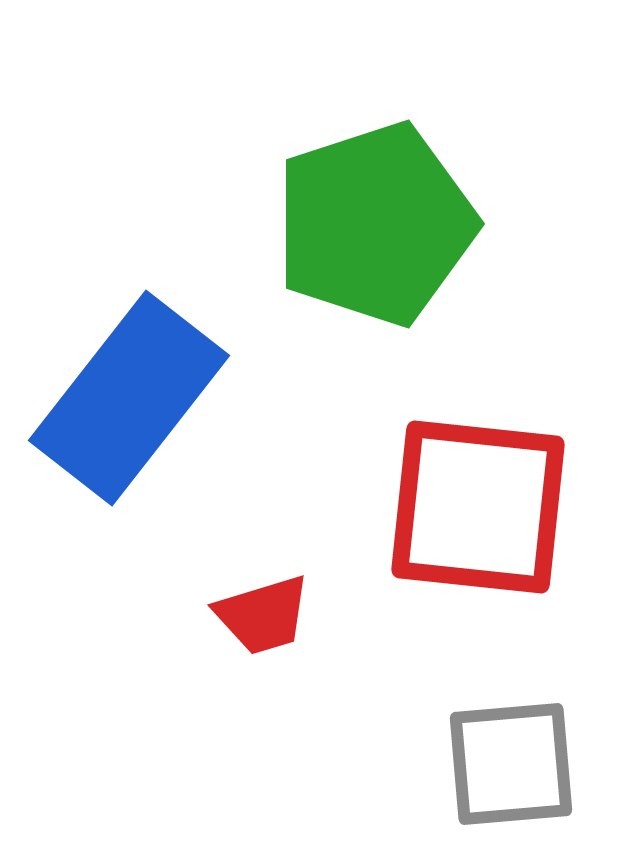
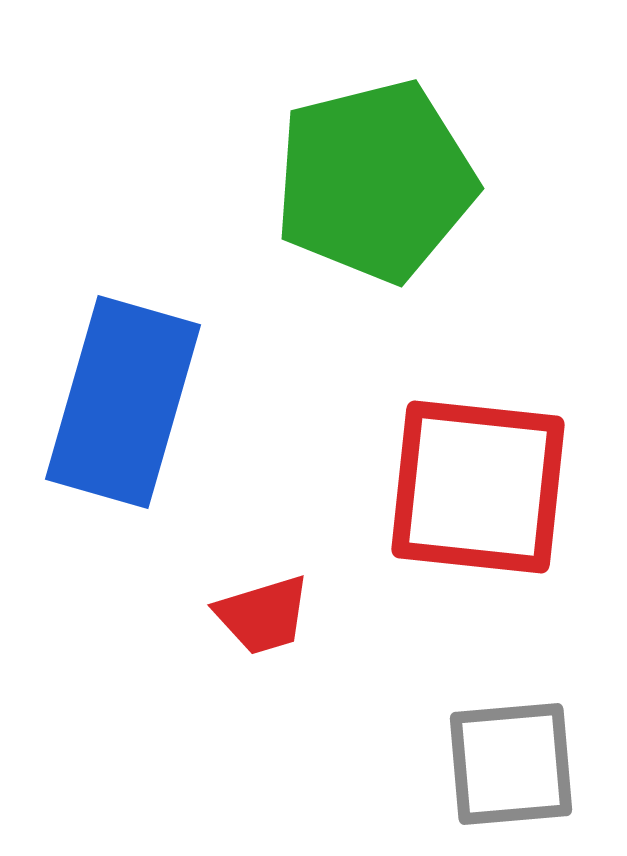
green pentagon: moved 43 px up; rotated 4 degrees clockwise
blue rectangle: moved 6 px left, 4 px down; rotated 22 degrees counterclockwise
red square: moved 20 px up
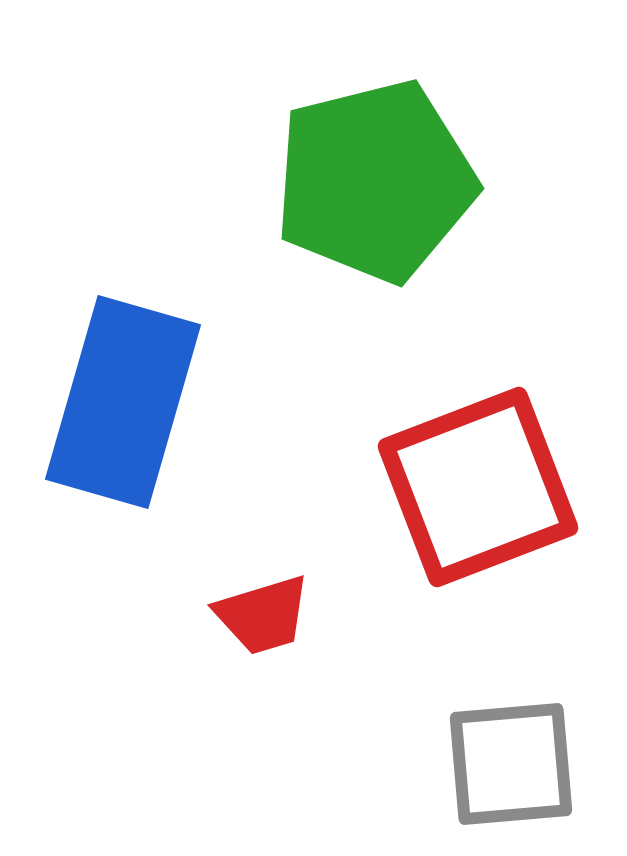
red square: rotated 27 degrees counterclockwise
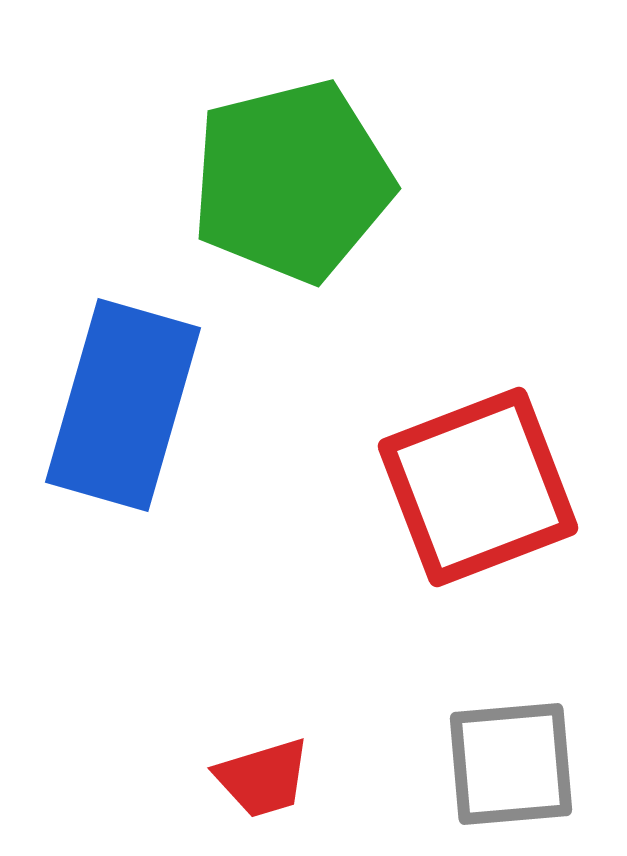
green pentagon: moved 83 px left
blue rectangle: moved 3 px down
red trapezoid: moved 163 px down
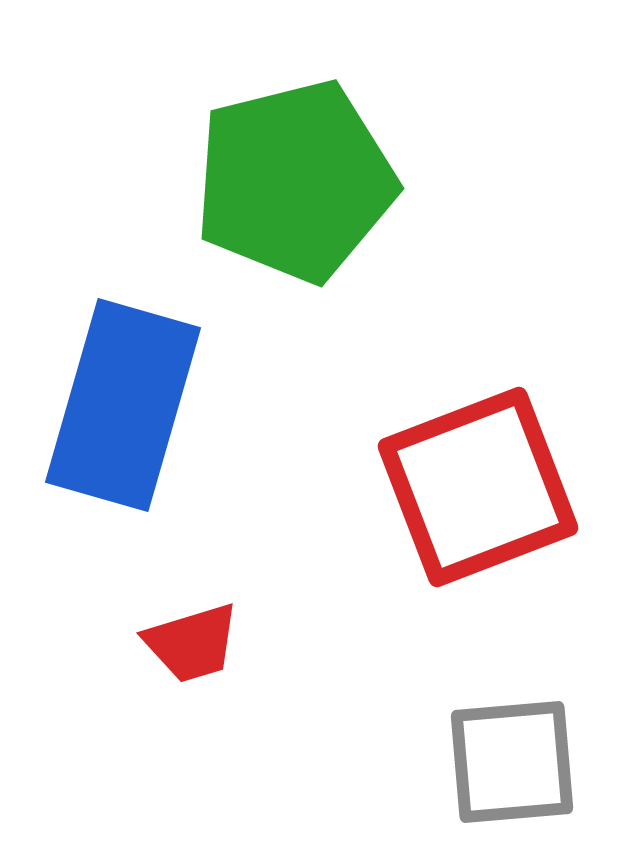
green pentagon: moved 3 px right
gray square: moved 1 px right, 2 px up
red trapezoid: moved 71 px left, 135 px up
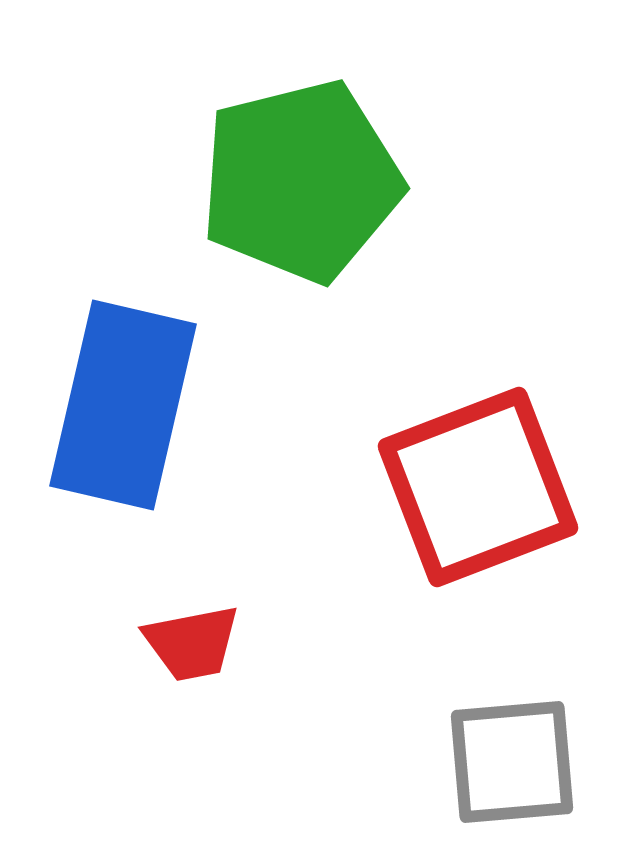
green pentagon: moved 6 px right
blue rectangle: rotated 3 degrees counterclockwise
red trapezoid: rotated 6 degrees clockwise
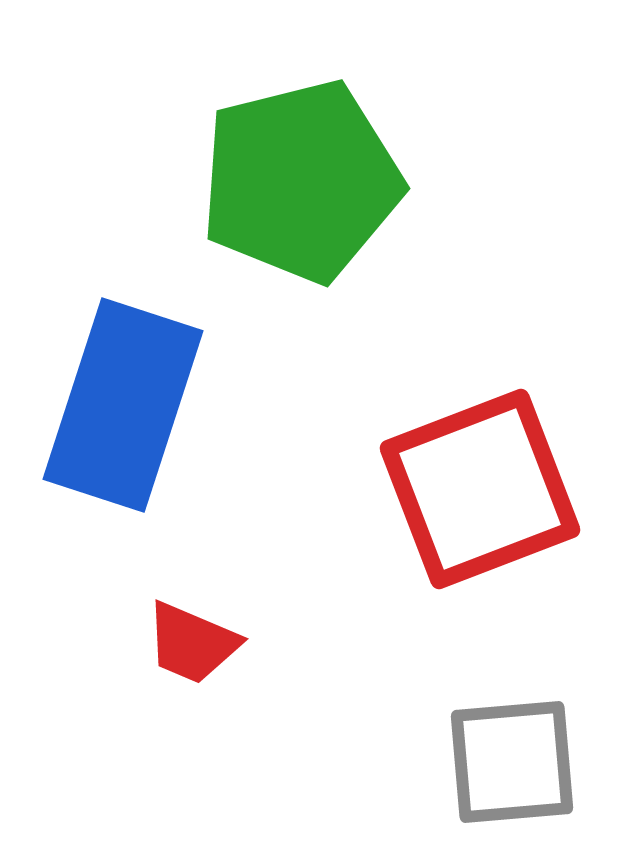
blue rectangle: rotated 5 degrees clockwise
red square: moved 2 px right, 2 px down
red trapezoid: rotated 34 degrees clockwise
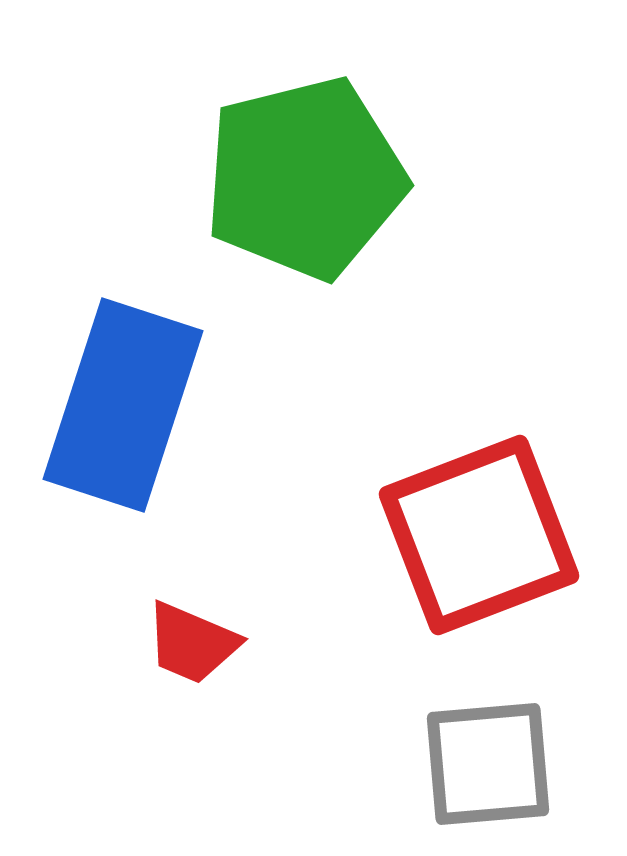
green pentagon: moved 4 px right, 3 px up
red square: moved 1 px left, 46 px down
gray square: moved 24 px left, 2 px down
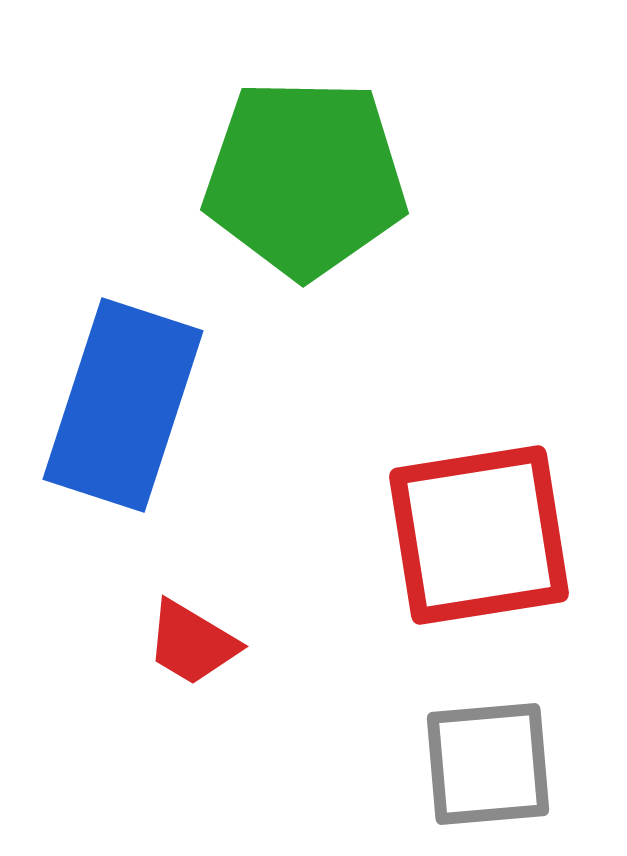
green pentagon: rotated 15 degrees clockwise
red square: rotated 12 degrees clockwise
red trapezoid: rotated 8 degrees clockwise
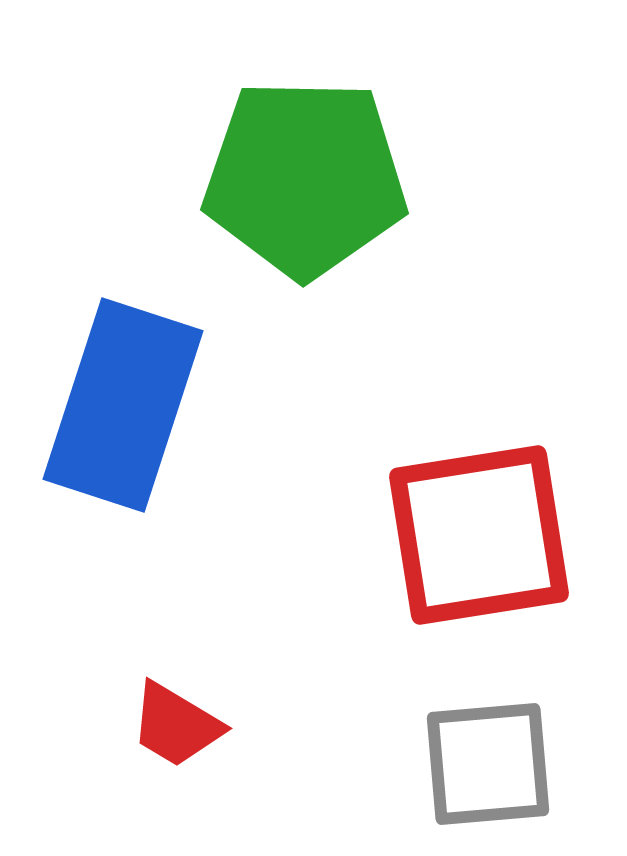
red trapezoid: moved 16 px left, 82 px down
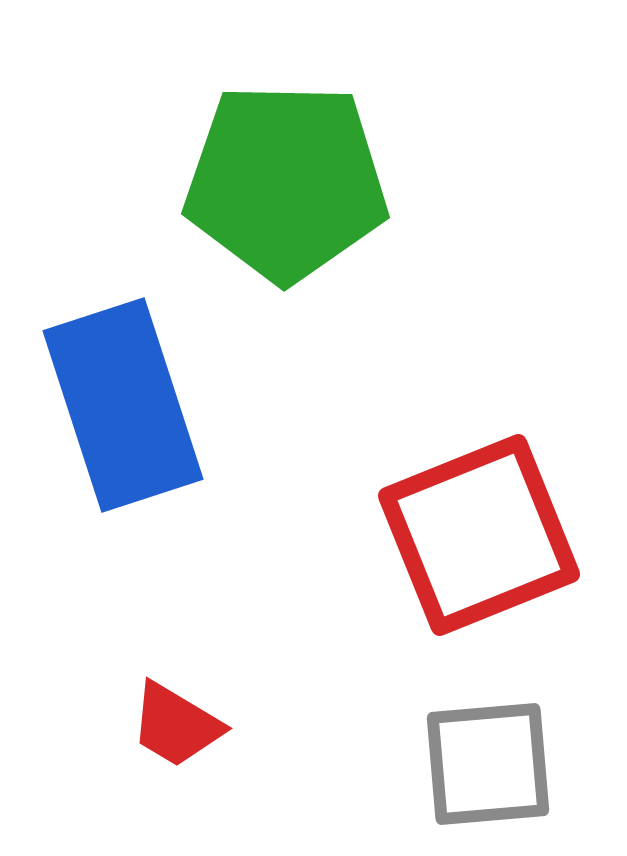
green pentagon: moved 19 px left, 4 px down
blue rectangle: rotated 36 degrees counterclockwise
red square: rotated 13 degrees counterclockwise
